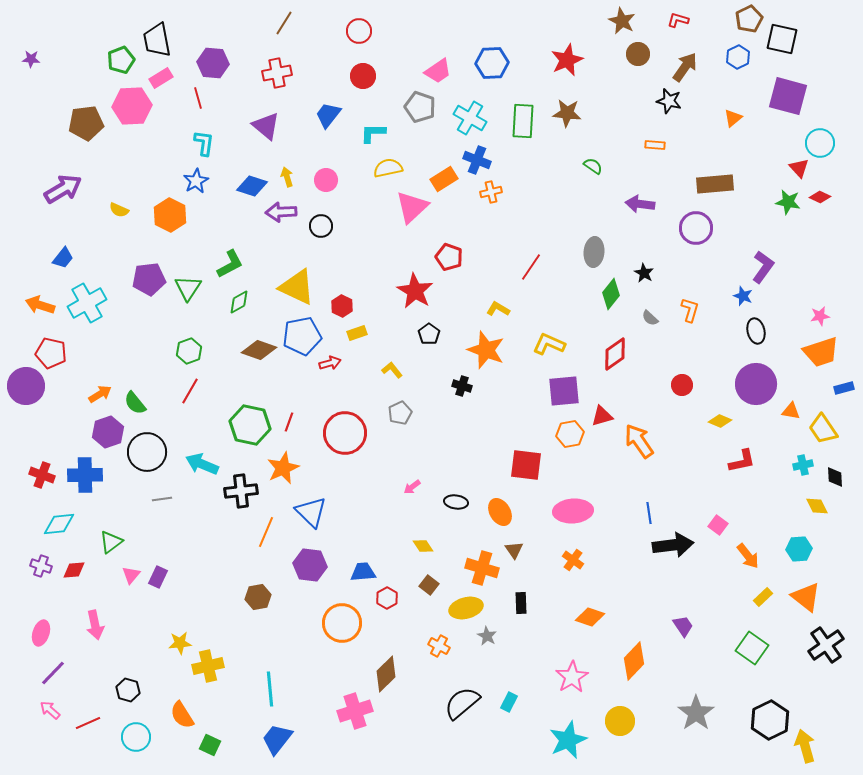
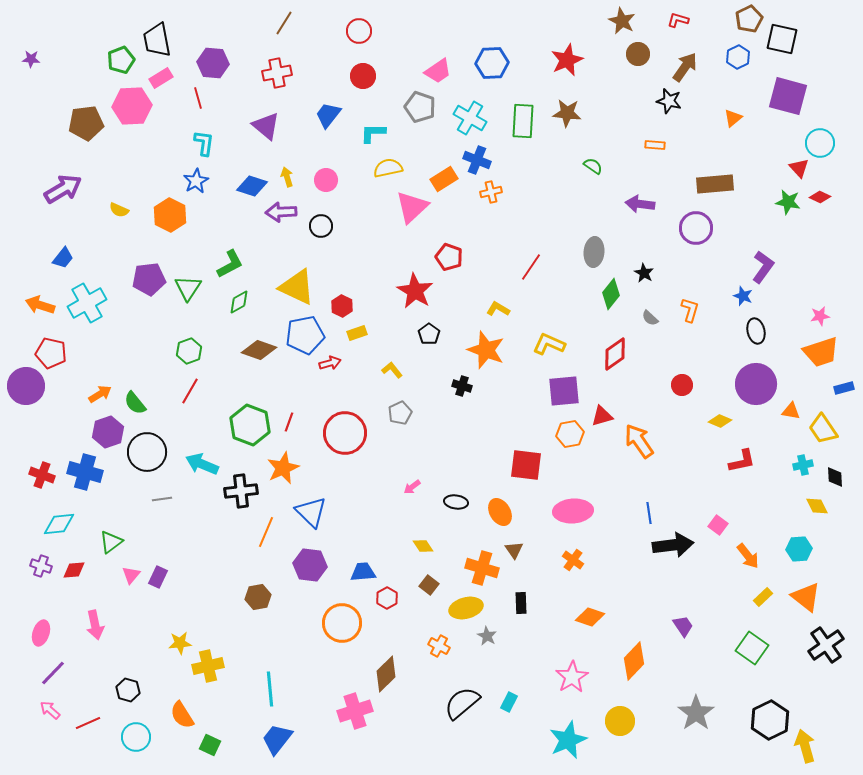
blue pentagon at (302, 336): moved 3 px right, 1 px up
green hexagon at (250, 425): rotated 9 degrees clockwise
blue cross at (85, 475): moved 3 px up; rotated 16 degrees clockwise
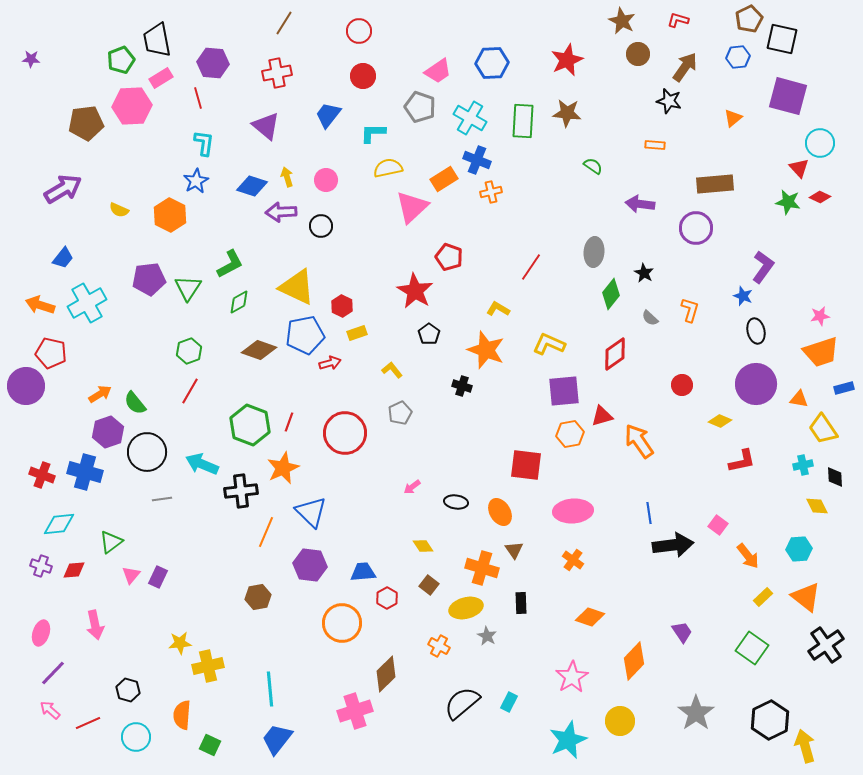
blue hexagon at (738, 57): rotated 20 degrees clockwise
orange triangle at (791, 411): moved 8 px right, 12 px up
purple trapezoid at (683, 626): moved 1 px left, 6 px down
orange semicircle at (182, 715): rotated 36 degrees clockwise
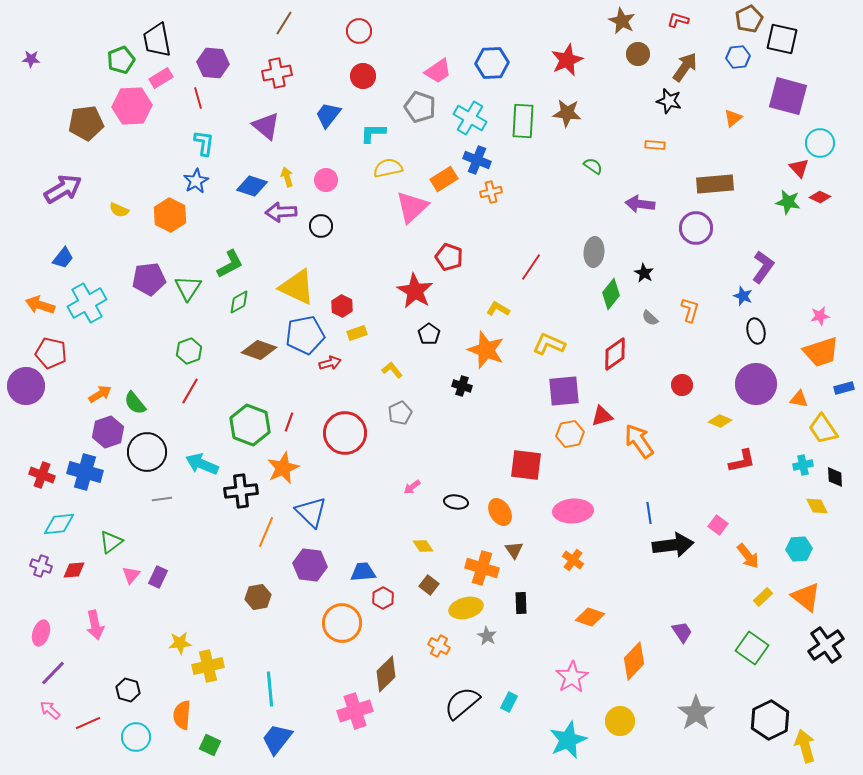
red hexagon at (387, 598): moved 4 px left
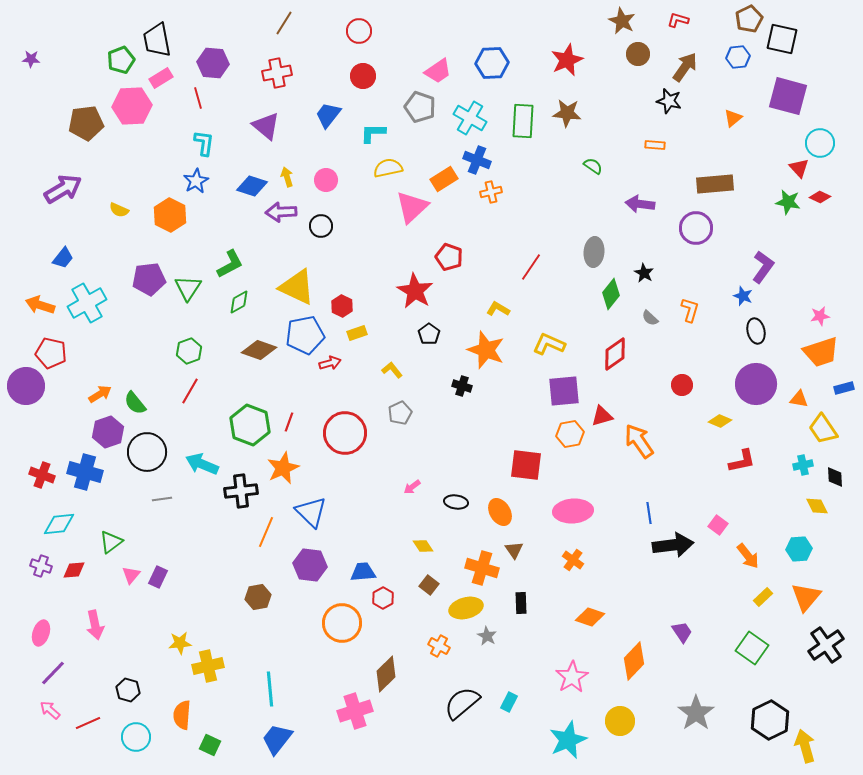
orange triangle at (806, 597): rotated 32 degrees clockwise
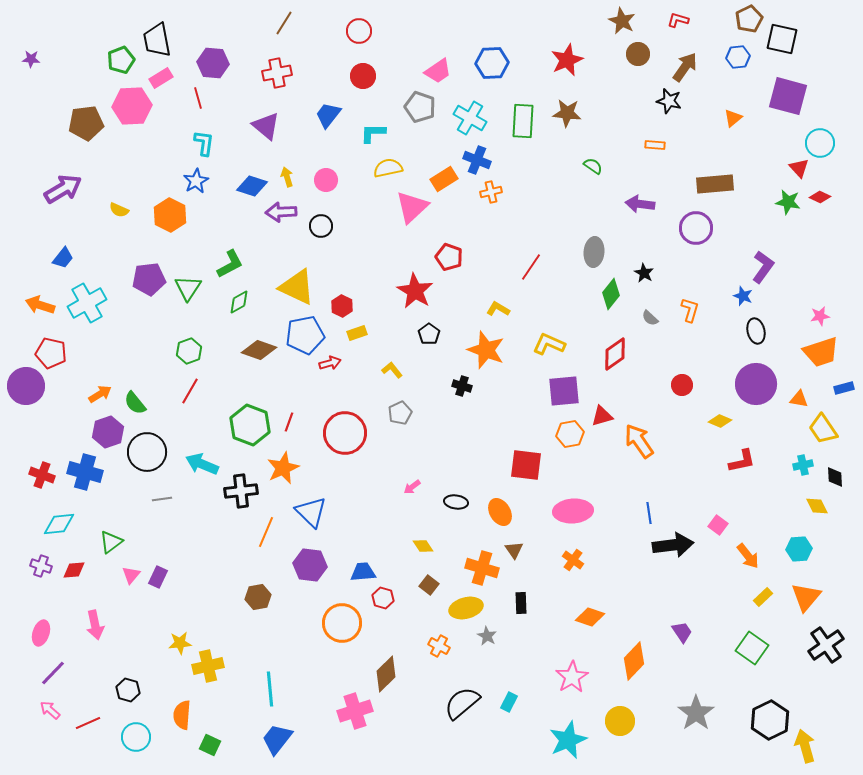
red hexagon at (383, 598): rotated 15 degrees counterclockwise
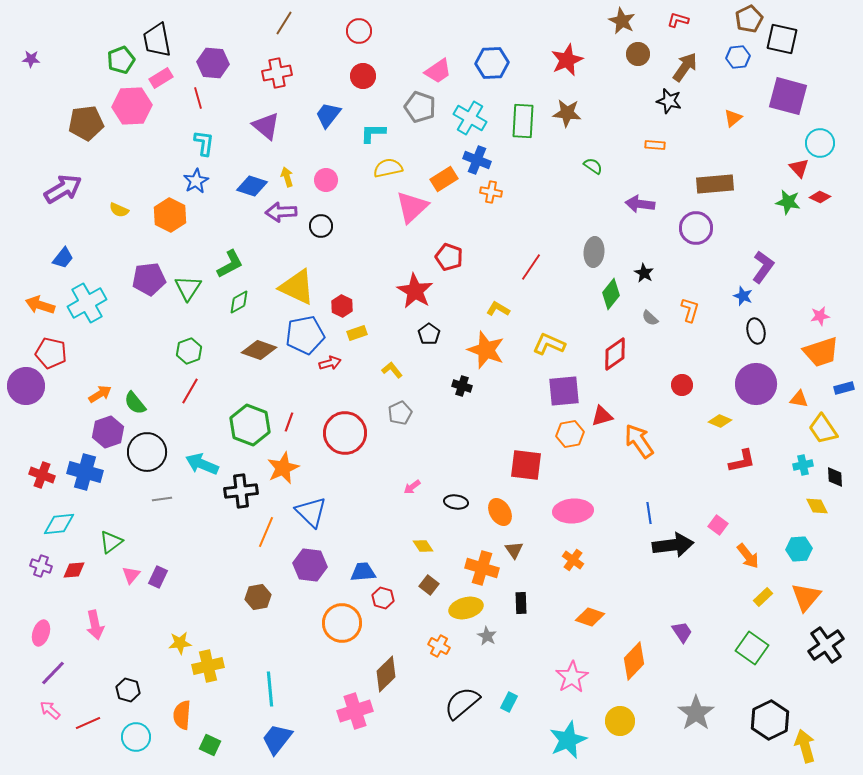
orange cross at (491, 192): rotated 25 degrees clockwise
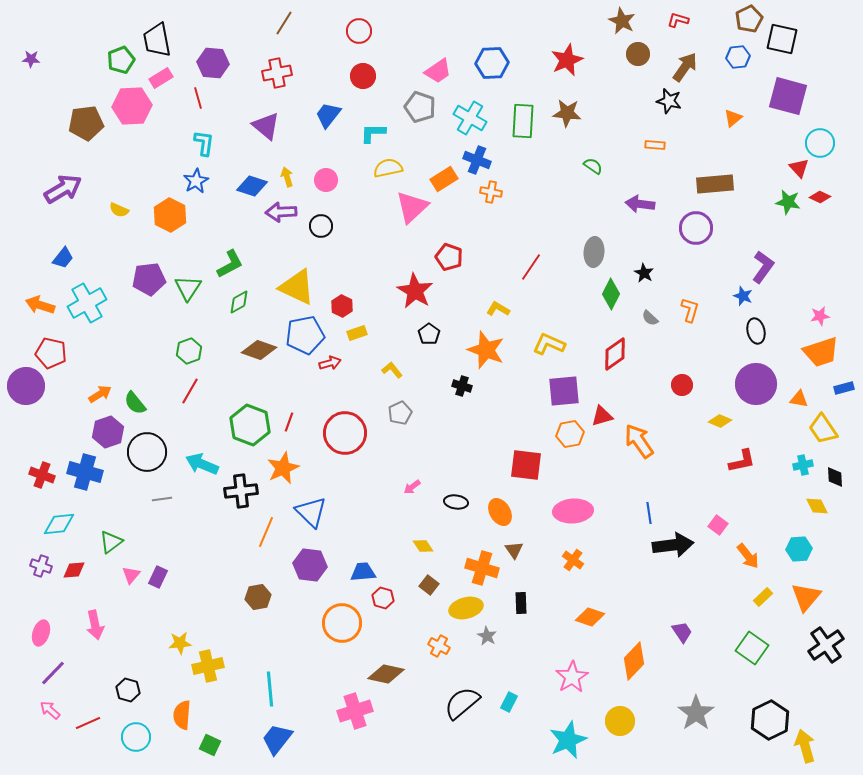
green diamond at (611, 294): rotated 12 degrees counterclockwise
brown diamond at (386, 674): rotated 57 degrees clockwise
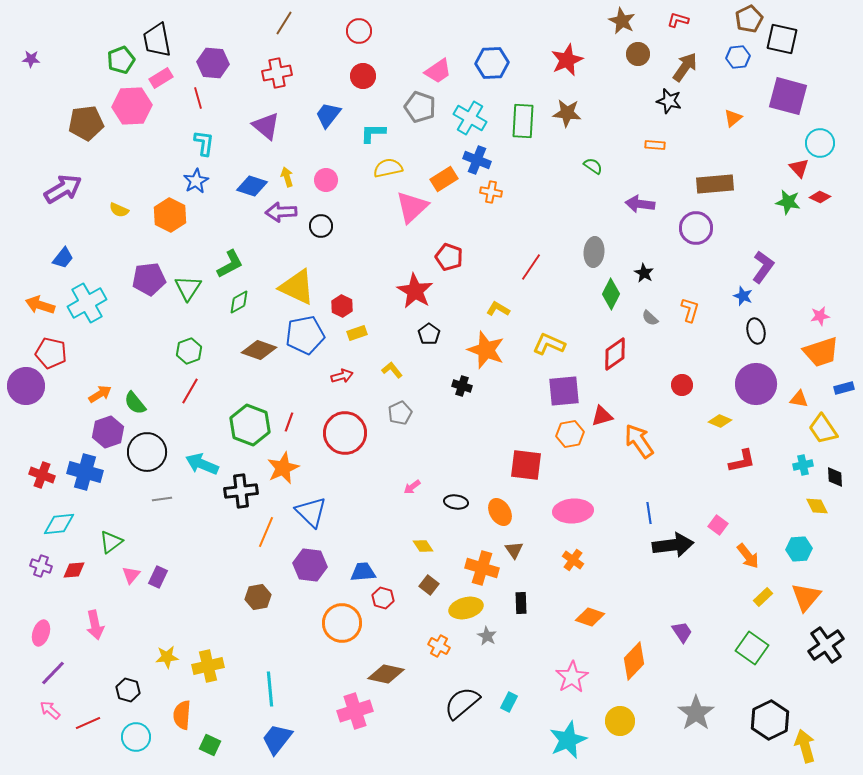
red arrow at (330, 363): moved 12 px right, 13 px down
yellow star at (180, 643): moved 13 px left, 14 px down
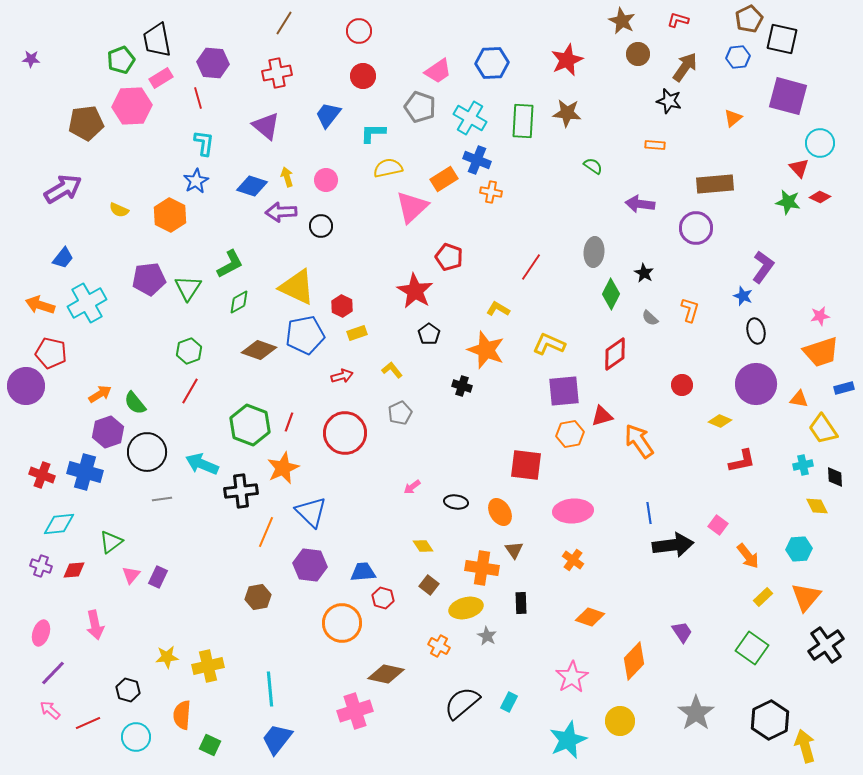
orange cross at (482, 568): rotated 8 degrees counterclockwise
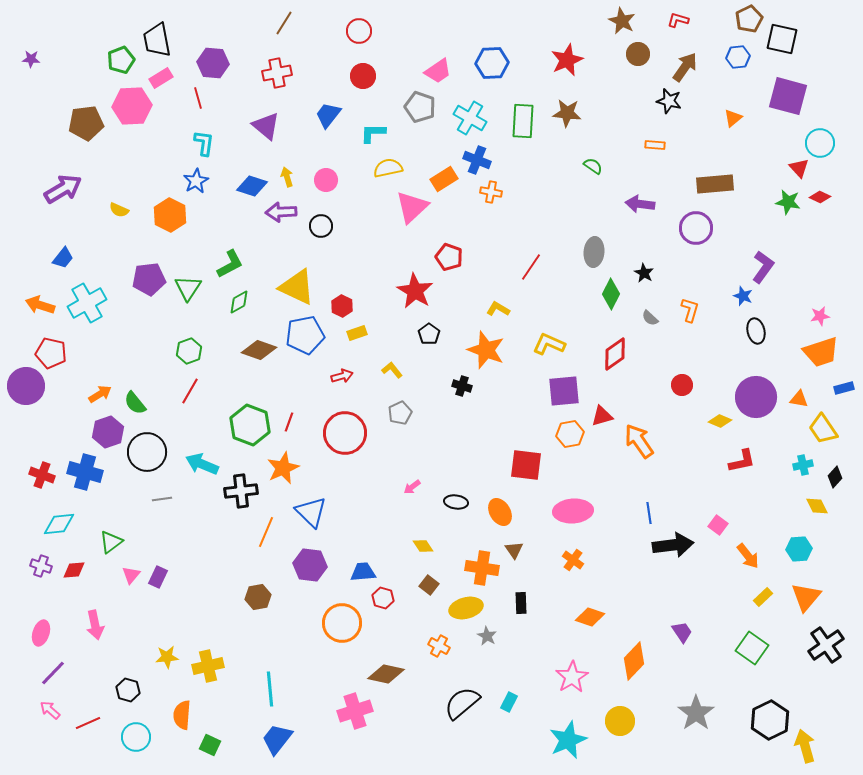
purple circle at (756, 384): moved 13 px down
black diamond at (835, 477): rotated 45 degrees clockwise
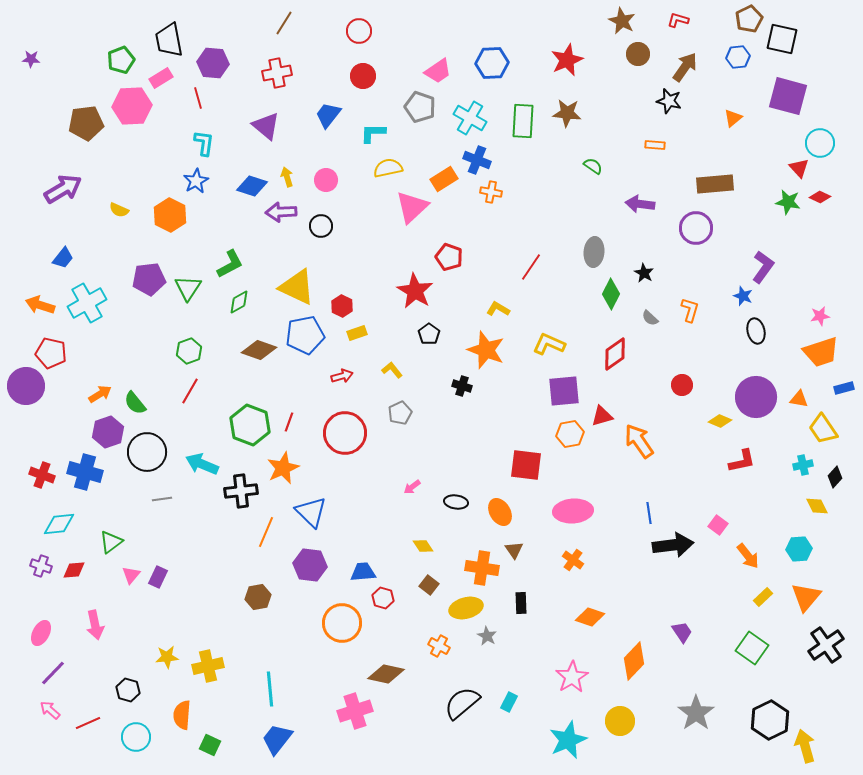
black trapezoid at (157, 40): moved 12 px right
pink ellipse at (41, 633): rotated 10 degrees clockwise
